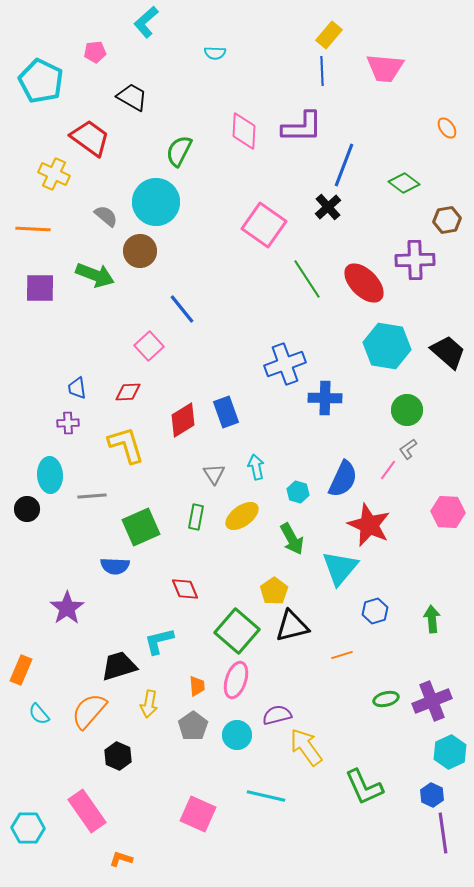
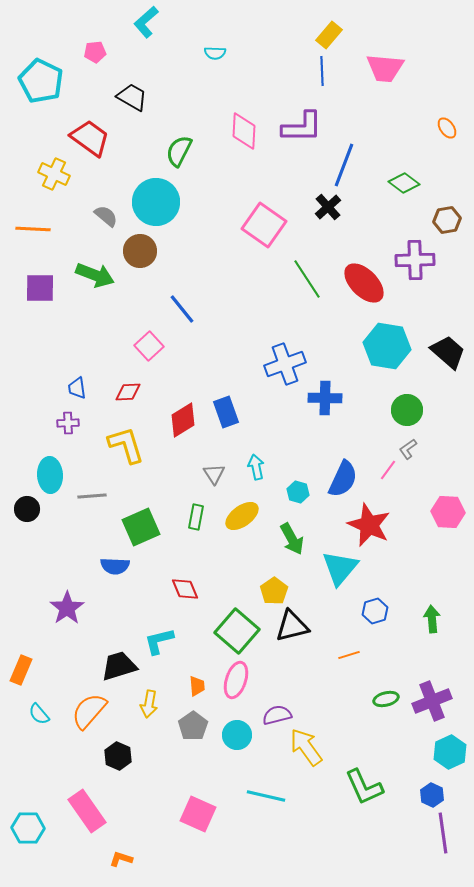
orange line at (342, 655): moved 7 px right
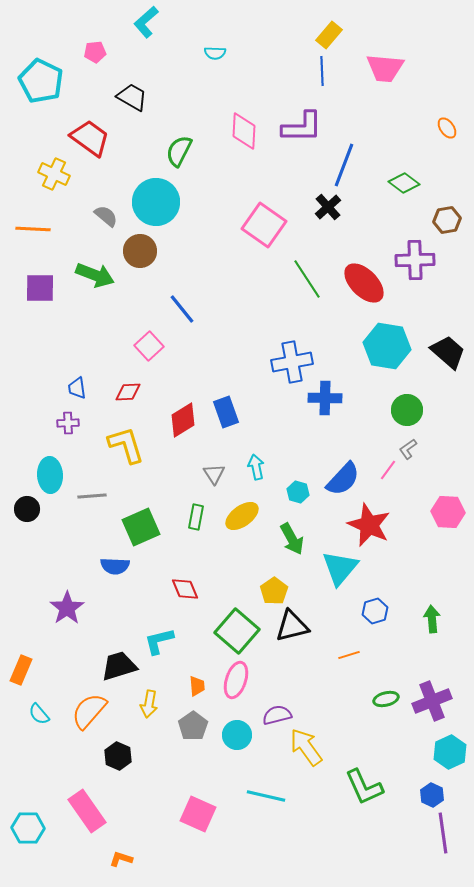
blue cross at (285, 364): moved 7 px right, 2 px up; rotated 9 degrees clockwise
blue semicircle at (343, 479): rotated 18 degrees clockwise
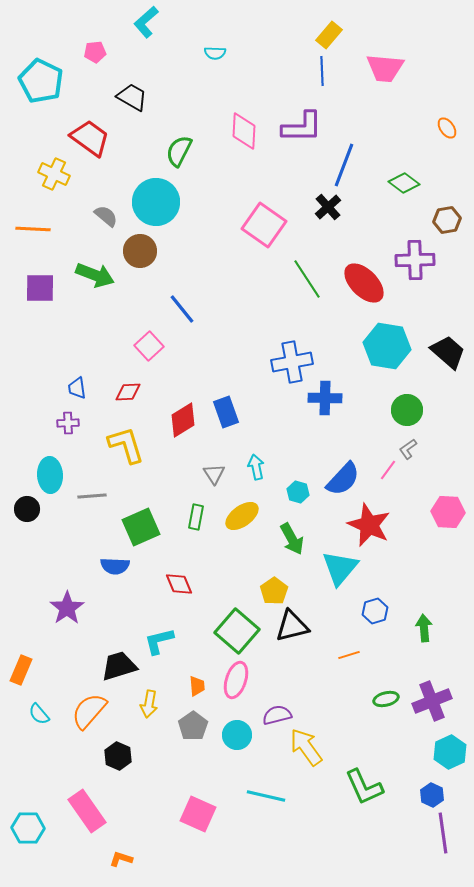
red diamond at (185, 589): moved 6 px left, 5 px up
green arrow at (432, 619): moved 8 px left, 9 px down
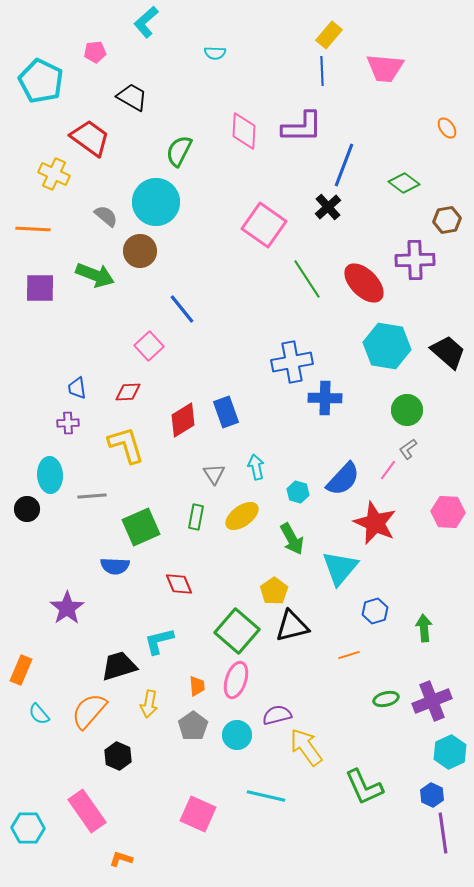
red star at (369, 525): moved 6 px right, 2 px up
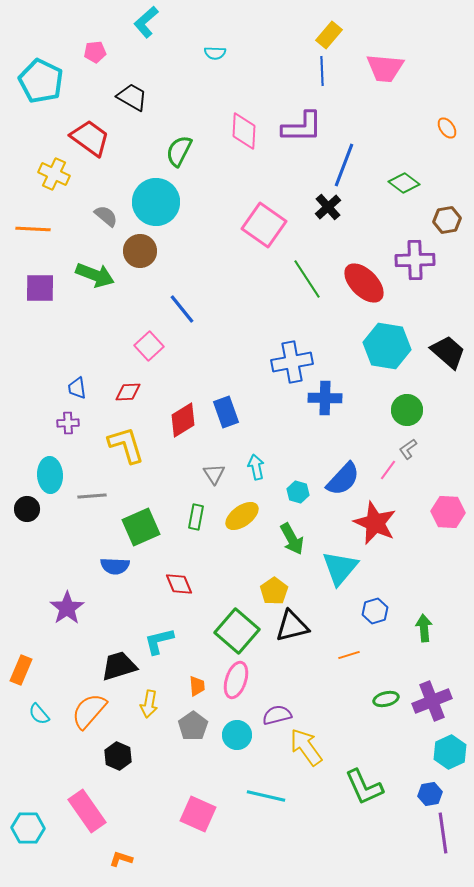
blue hexagon at (432, 795): moved 2 px left, 1 px up; rotated 25 degrees clockwise
